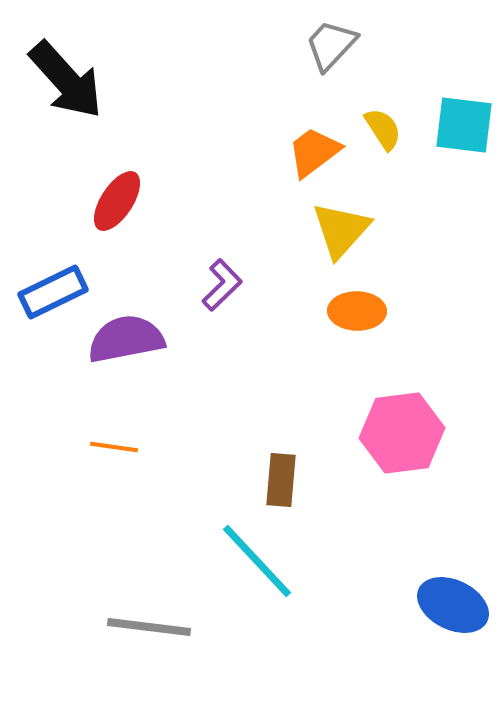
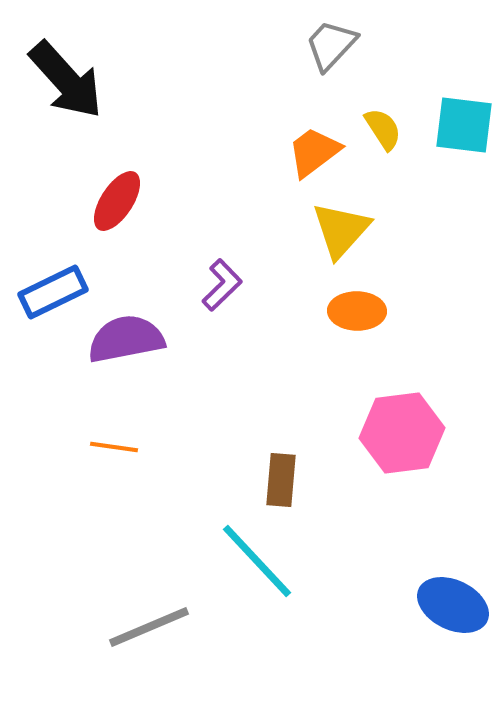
gray line: rotated 30 degrees counterclockwise
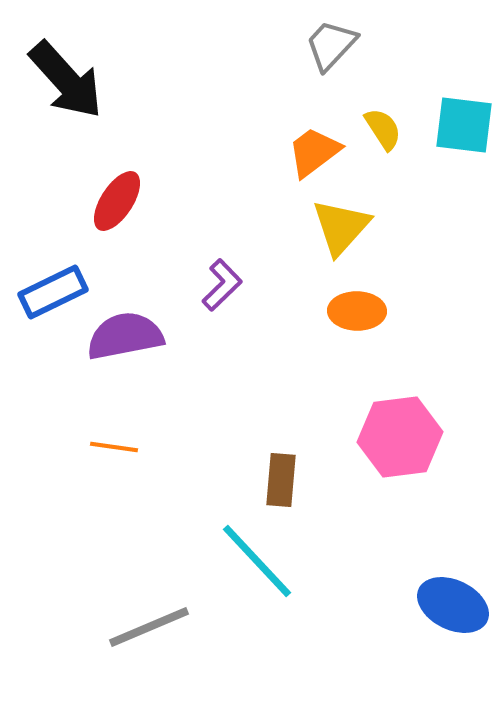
yellow triangle: moved 3 px up
purple semicircle: moved 1 px left, 3 px up
pink hexagon: moved 2 px left, 4 px down
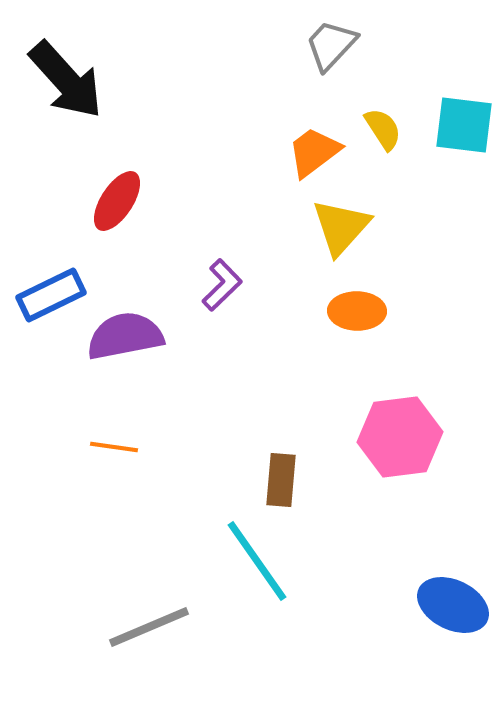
blue rectangle: moved 2 px left, 3 px down
cyan line: rotated 8 degrees clockwise
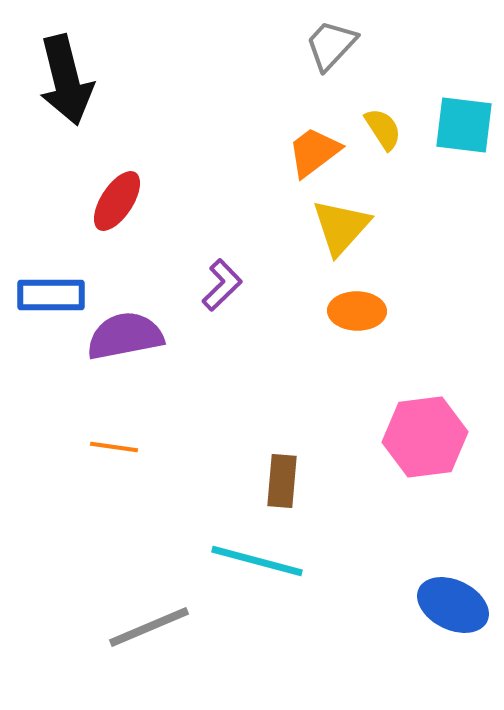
black arrow: rotated 28 degrees clockwise
blue rectangle: rotated 26 degrees clockwise
pink hexagon: moved 25 px right
brown rectangle: moved 1 px right, 1 px down
cyan line: rotated 40 degrees counterclockwise
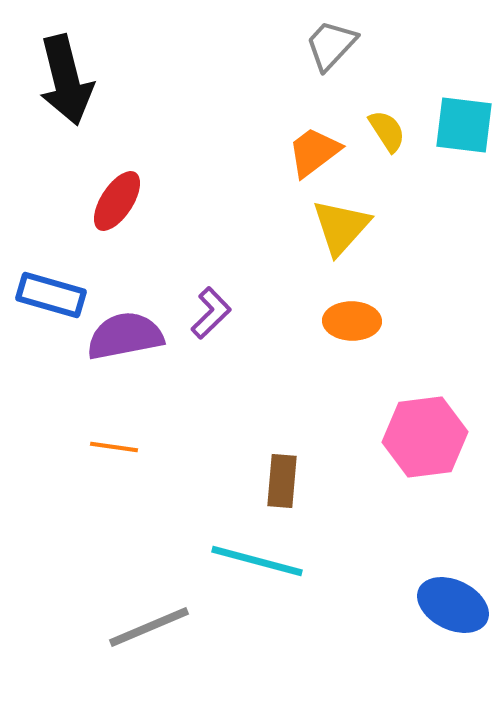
yellow semicircle: moved 4 px right, 2 px down
purple L-shape: moved 11 px left, 28 px down
blue rectangle: rotated 16 degrees clockwise
orange ellipse: moved 5 px left, 10 px down
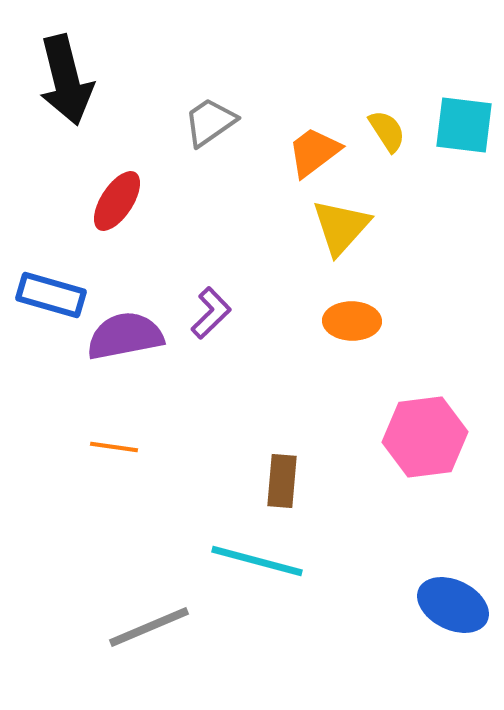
gray trapezoid: moved 121 px left, 77 px down; rotated 12 degrees clockwise
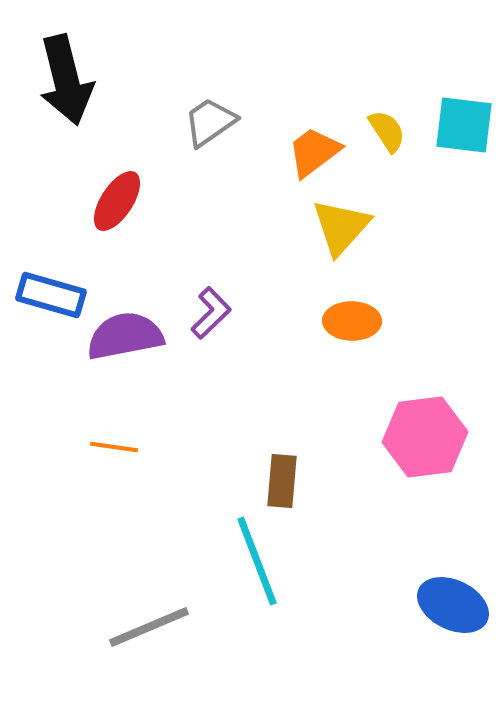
cyan line: rotated 54 degrees clockwise
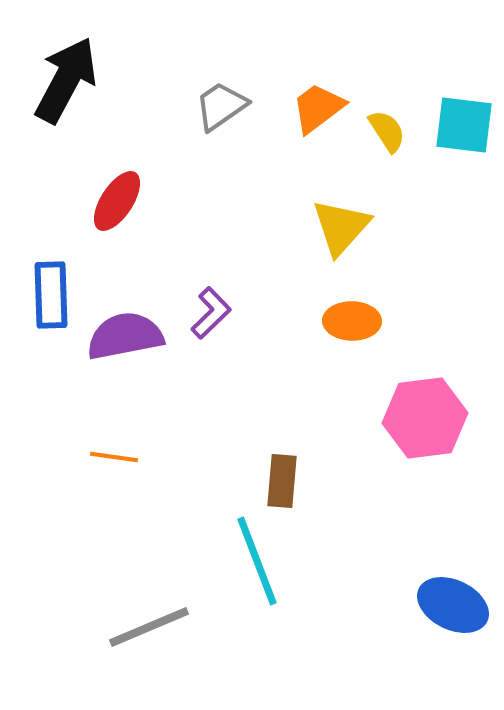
black arrow: rotated 138 degrees counterclockwise
gray trapezoid: moved 11 px right, 16 px up
orange trapezoid: moved 4 px right, 44 px up
blue rectangle: rotated 72 degrees clockwise
pink hexagon: moved 19 px up
orange line: moved 10 px down
